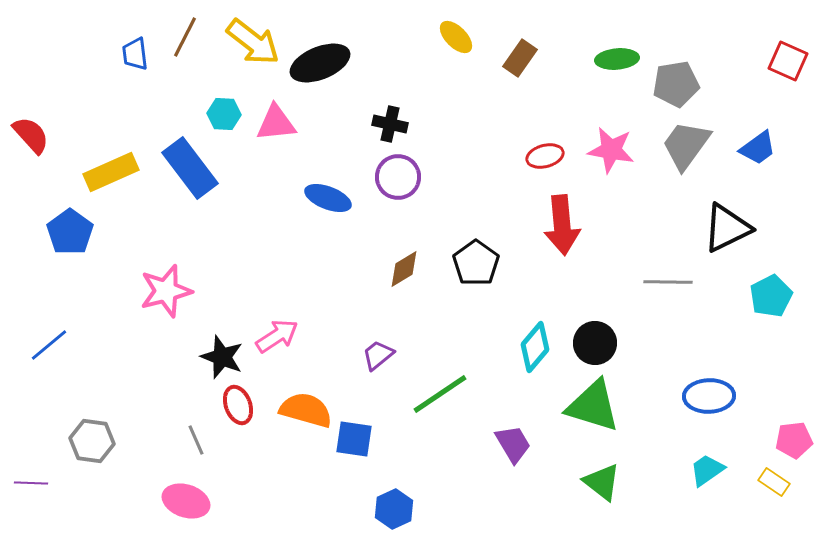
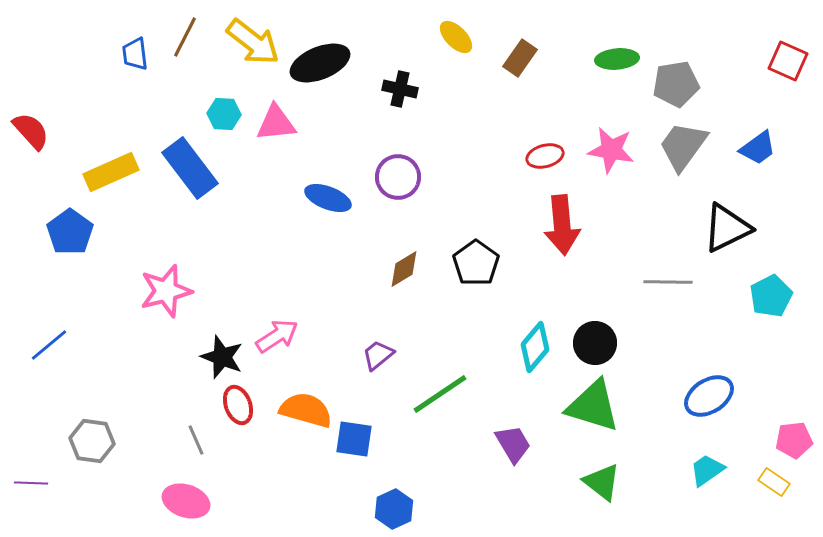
black cross at (390, 124): moved 10 px right, 35 px up
red semicircle at (31, 135): moved 4 px up
gray trapezoid at (686, 145): moved 3 px left, 1 px down
blue ellipse at (709, 396): rotated 30 degrees counterclockwise
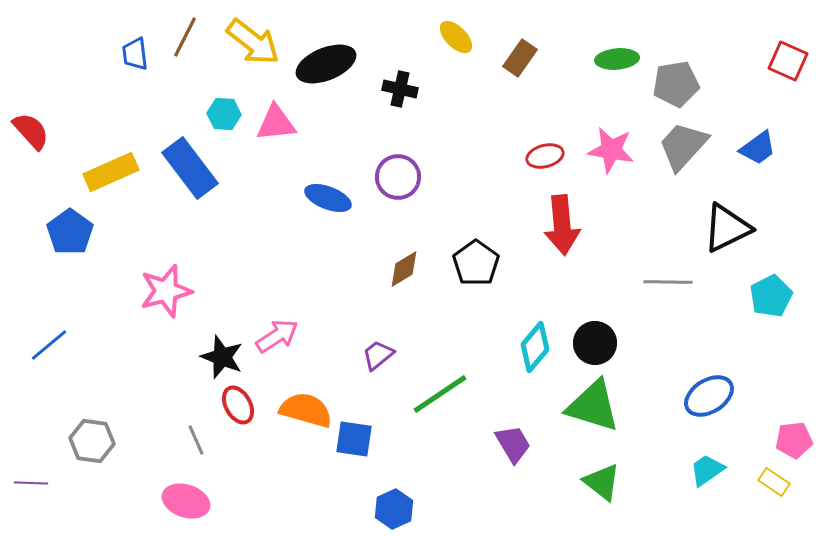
black ellipse at (320, 63): moved 6 px right, 1 px down
gray trapezoid at (683, 146): rotated 6 degrees clockwise
red ellipse at (238, 405): rotated 9 degrees counterclockwise
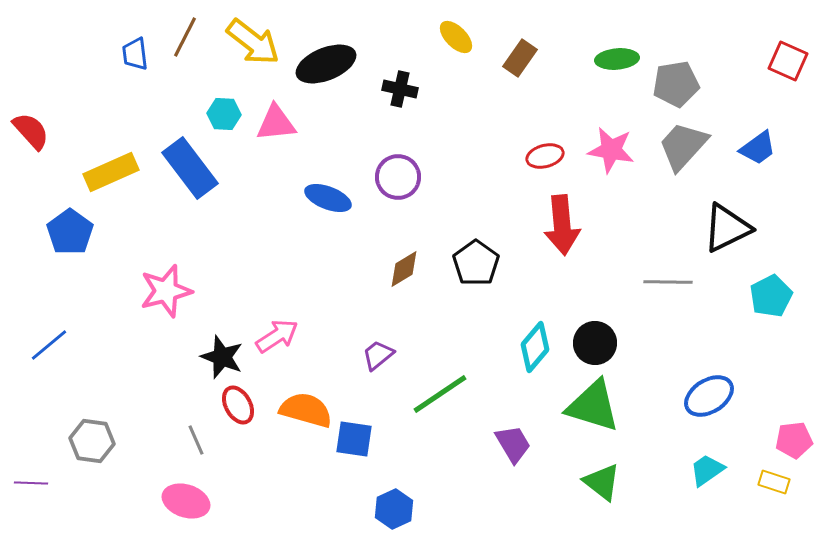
yellow rectangle at (774, 482): rotated 16 degrees counterclockwise
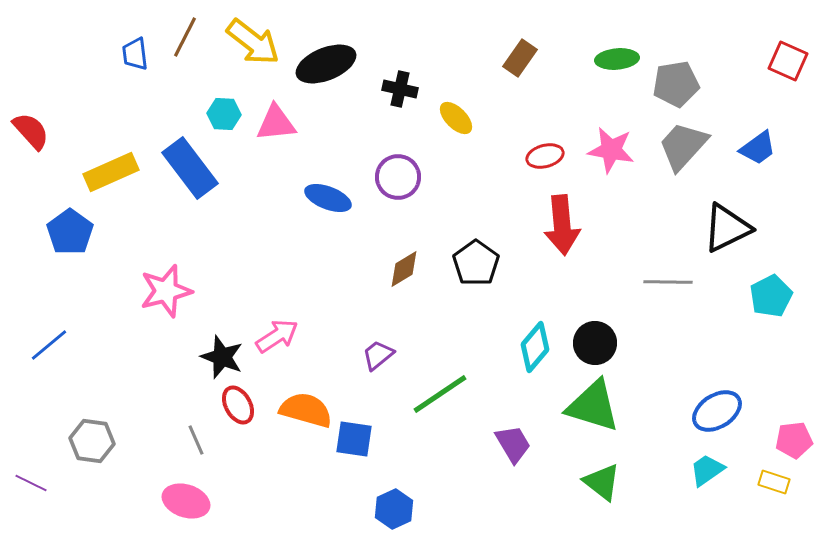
yellow ellipse at (456, 37): moved 81 px down
blue ellipse at (709, 396): moved 8 px right, 15 px down
purple line at (31, 483): rotated 24 degrees clockwise
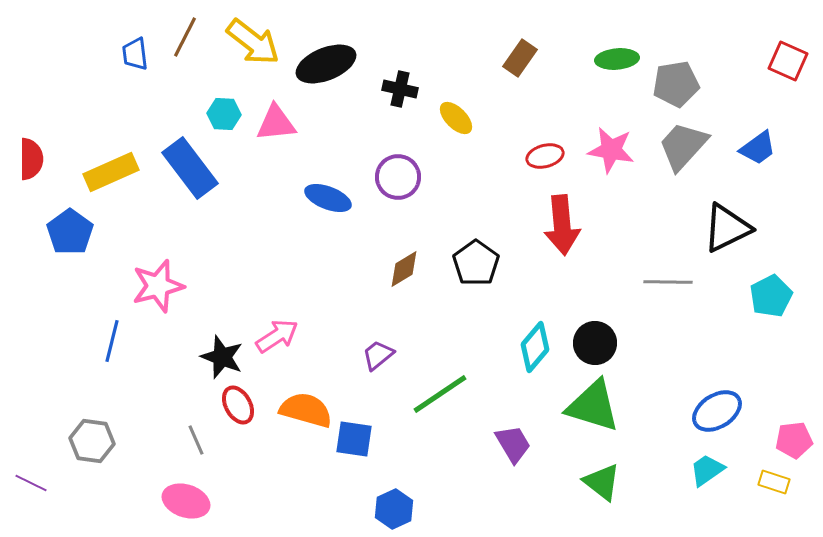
red semicircle at (31, 131): moved 28 px down; rotated 42 degrees clockwise
pink star at (166, 291): moved 8 px left, 5 px up
blue line at (49, 345): moved 63 px right, 4 px up; rotated 36 degrees counterclockwise
